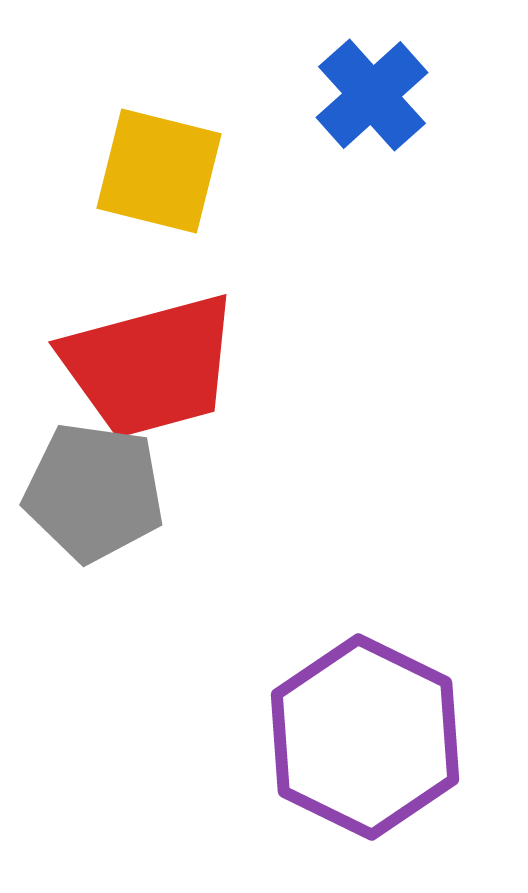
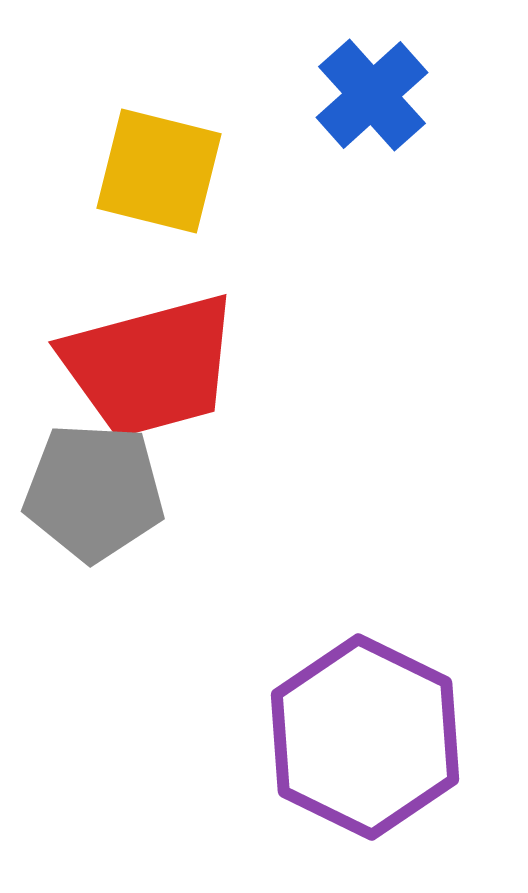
gray pentagon: rotated 5 degrees counterclockwise
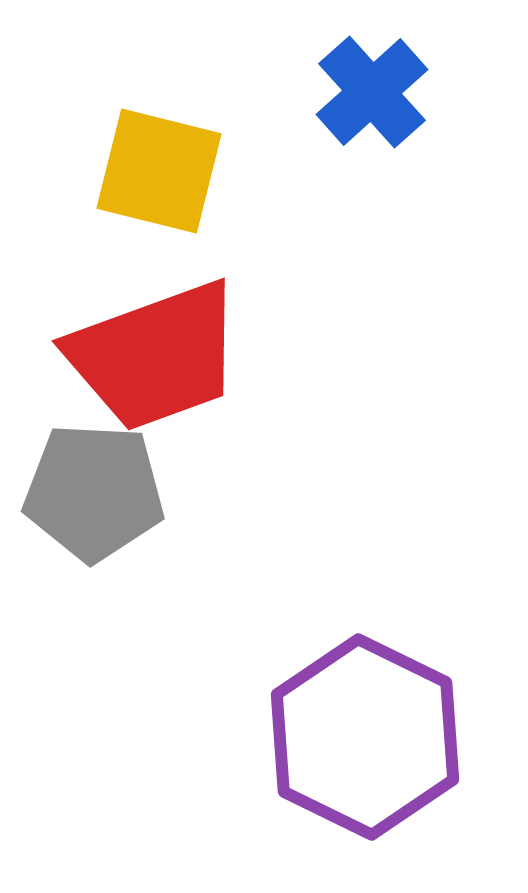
blue cross: moved 3 px up
red trapezoid: moved 5 px right, 10 px up; rotated 5 degrees counterclockwise
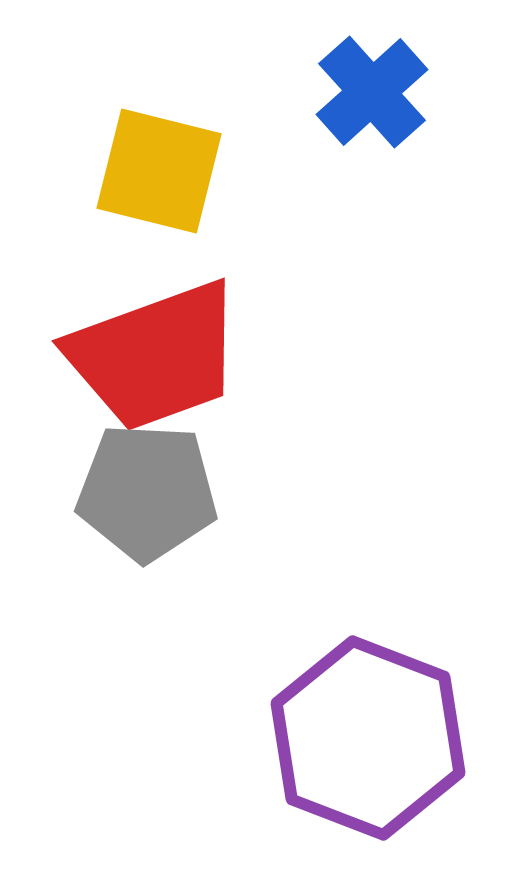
gray pentagon: moved 53 px right
purple hexagon: moved 3 px right, 1 px down; rotated 5 degrees counterclockwise
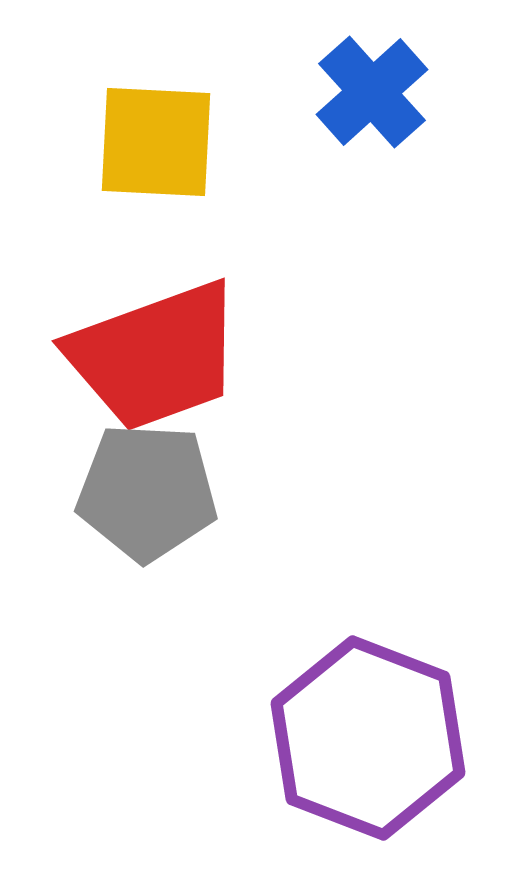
yellow square: moved 3 px left, 29 px up; rotated 11 degrees counterclockwise
